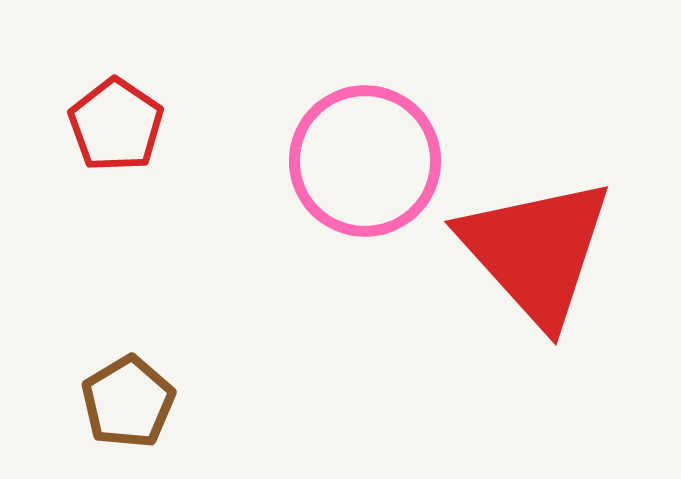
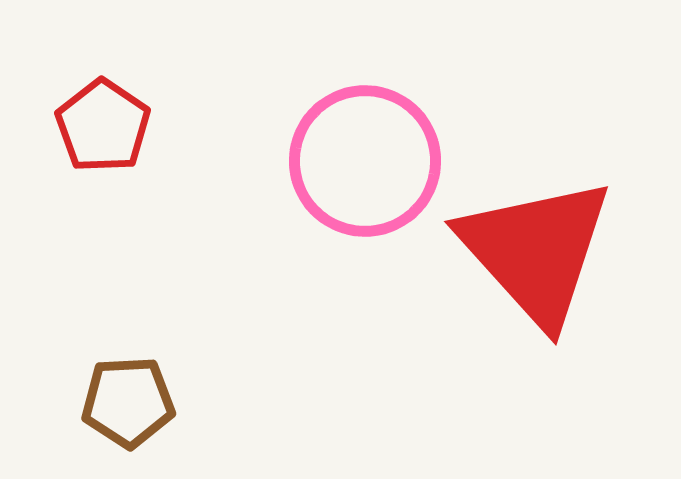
red pentagon: moved 13 px left, 1 px down
brown pentagon: rotated 28 degrees clockwise
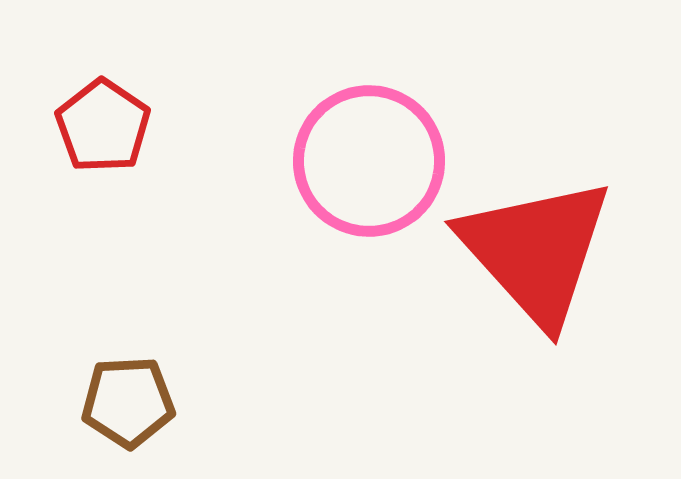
pink circle: moved 4 px right
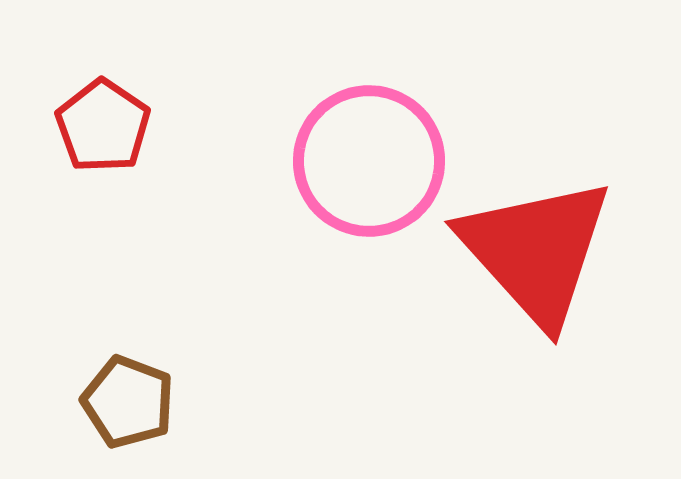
brown pentagon: rotated 24 degrees clockwise
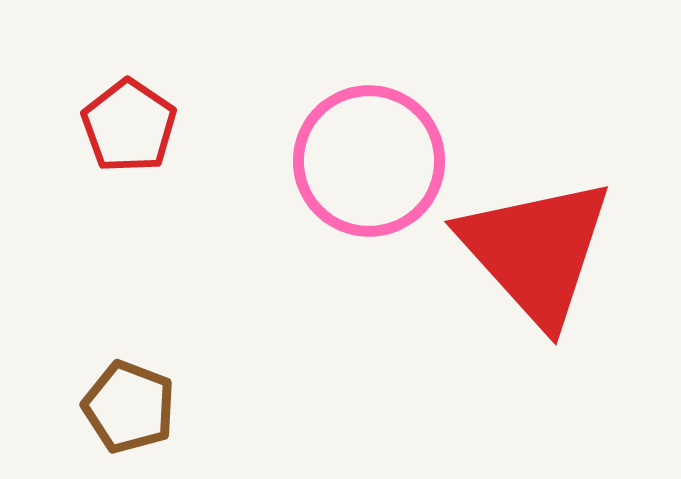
red pentagon: moved 26 px right
brown pentagon: moved 1 px right, 5 px down
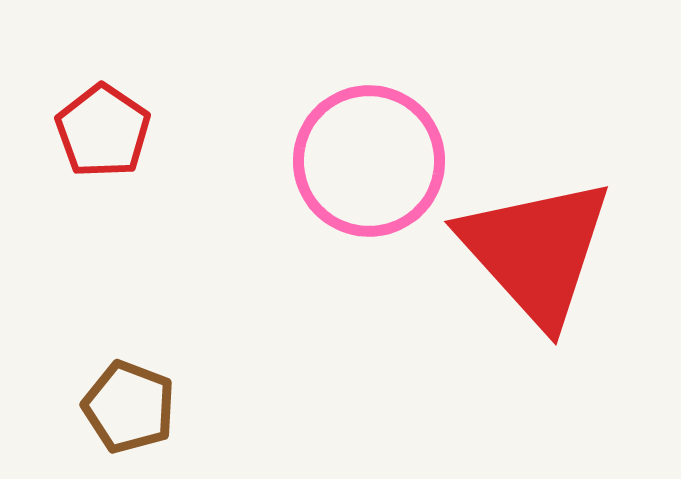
red pentagon: moved 26 px left, 5 px down
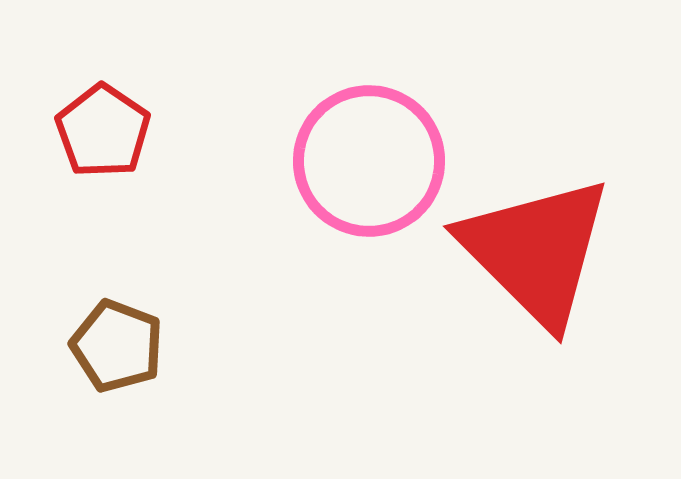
red triangle: rotated 3 degrees counterclockwise
brown pentagon: moved 12 px left, 61 px up
